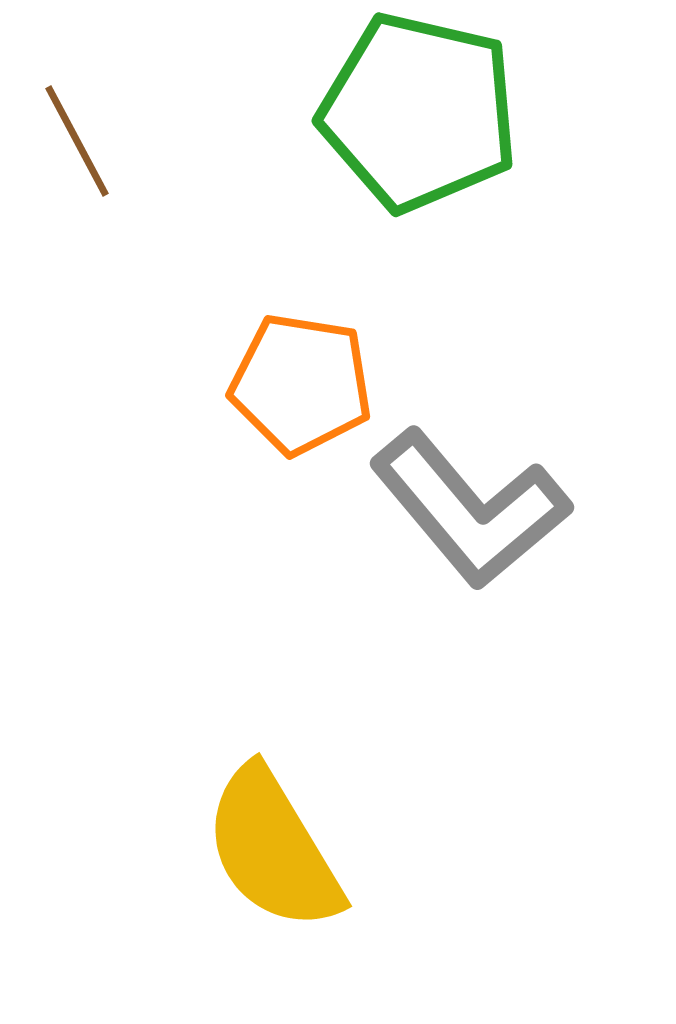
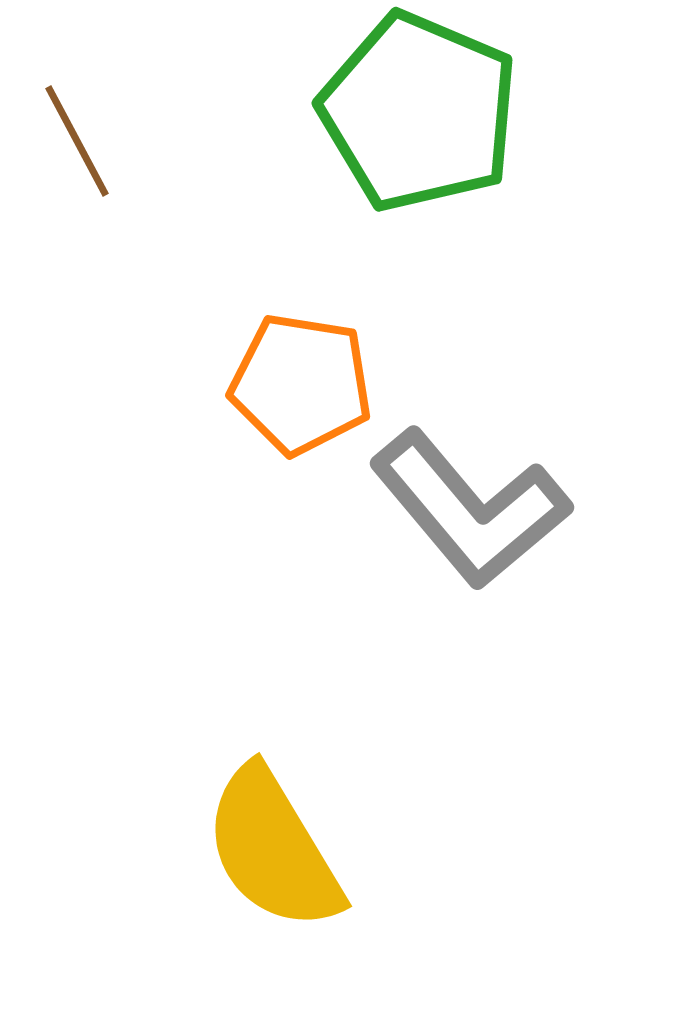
green pentagon: rotated 10 degrees clockwise
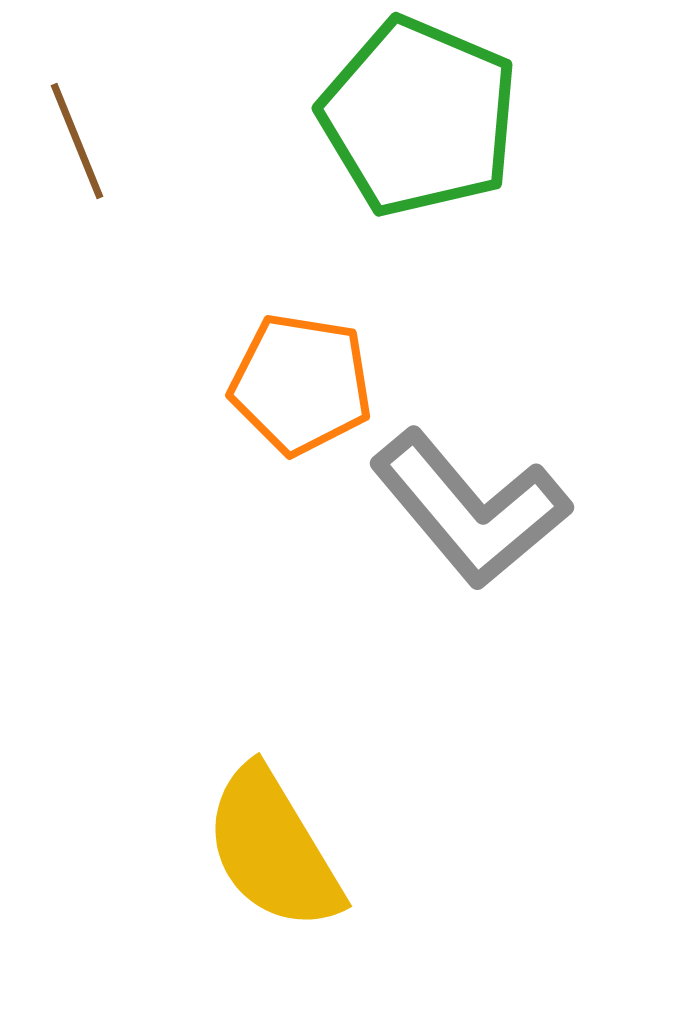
green pentagon: moved 5 px down
brown line: rotated 6 degrees clockwise
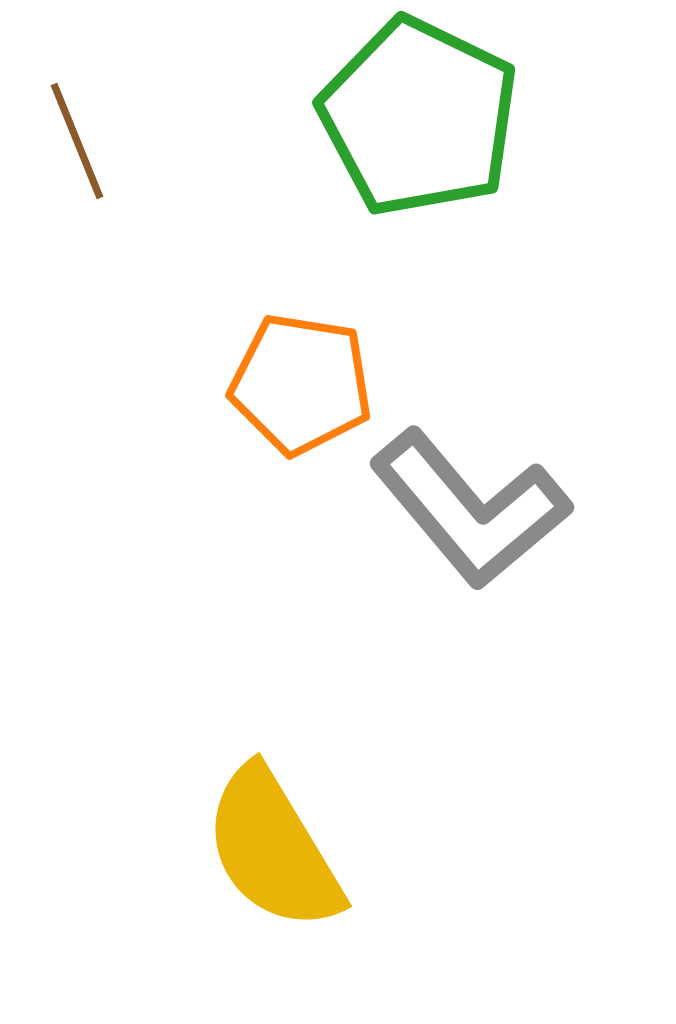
green pentagon: rotated 3 degrees clockwise
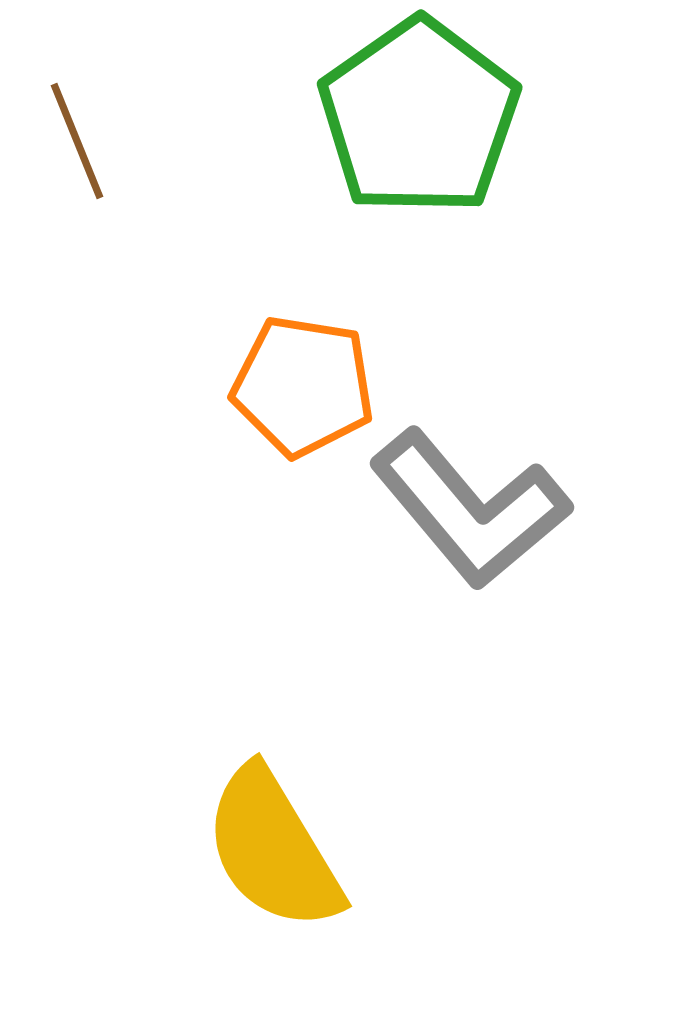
green pentagon: rotated 11 degrees clockwise
orange pentagon: moved 2 px right, 2 px down
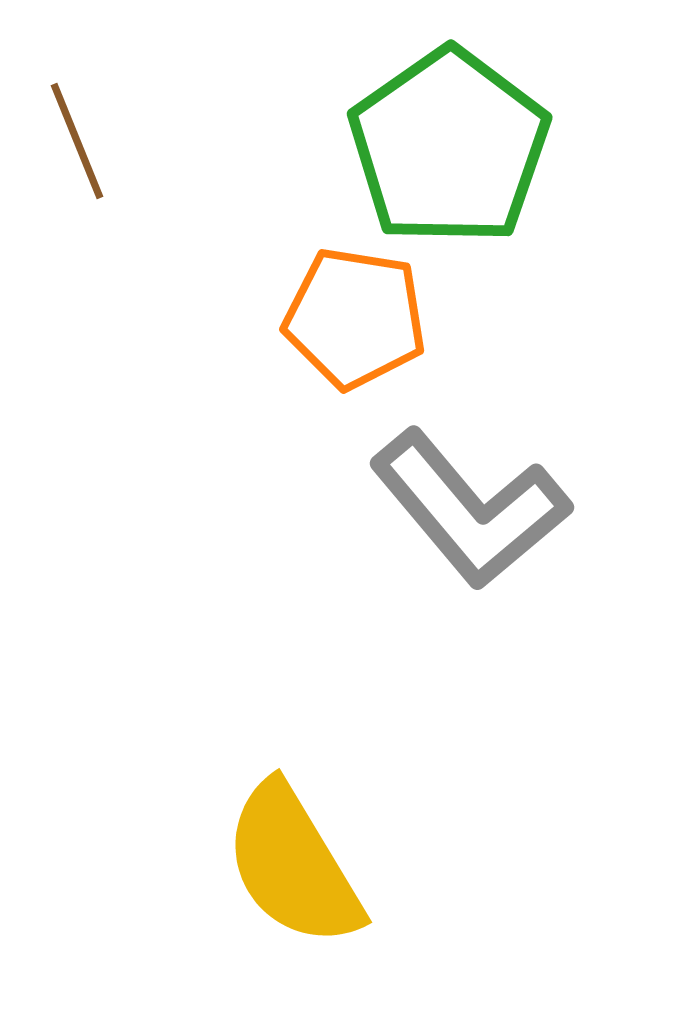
green pentagon: moved 30 px right, 30 px down
orange pentagon: moved 52 px right, 68 px up
yellow semicircle: moved 20 px right, 16 px down
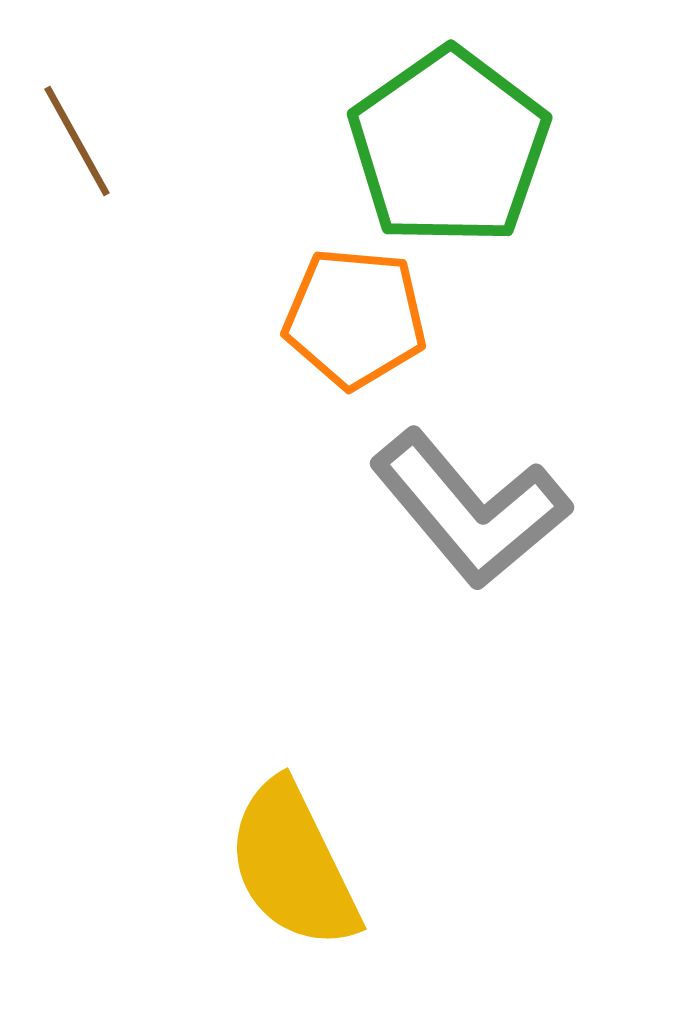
brown line: rotated 7 degrees counterclockwise
orange pentagon: rotated 4 degrees counterclockwise
yellow semicircle: rotated 5 degrees clockwise
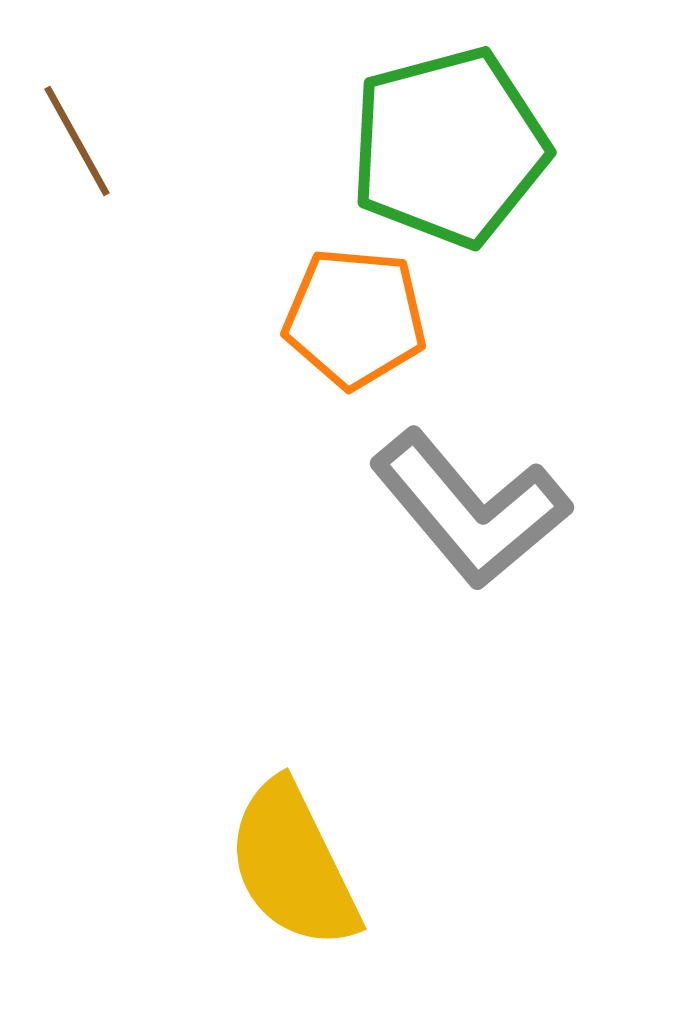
green pentagon: rotated 20 degrees clockwise
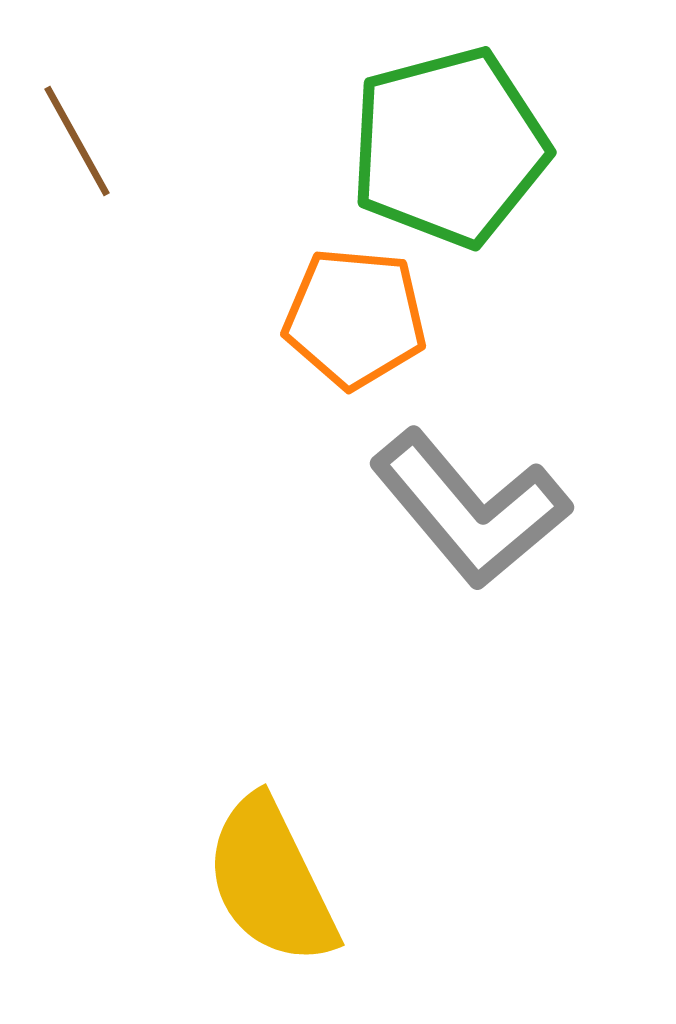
yellow semicircle: moved 22 px left, 16 px down
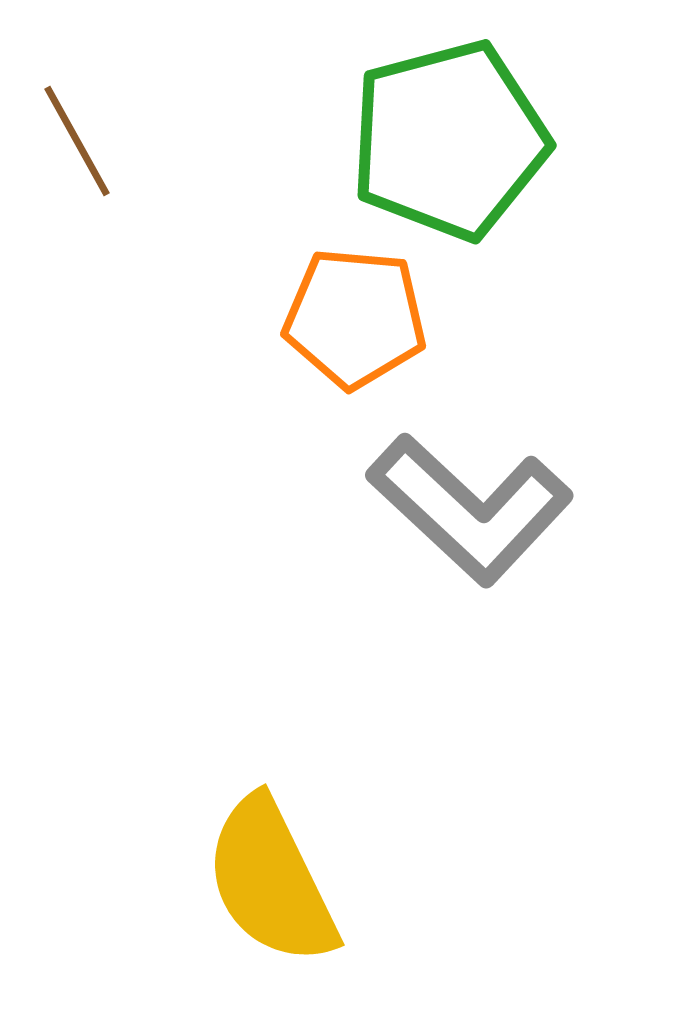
green pentagon: moved 7 px up
gray L-shape: rotated 7 degrees counterclockwise
